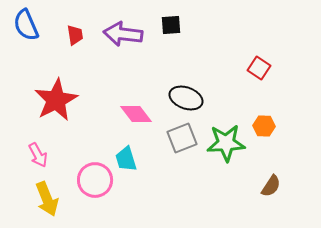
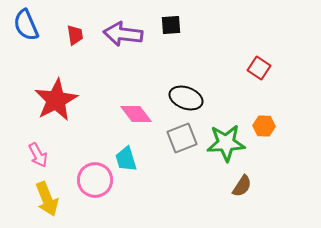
brown semicircle: moved 29 px left
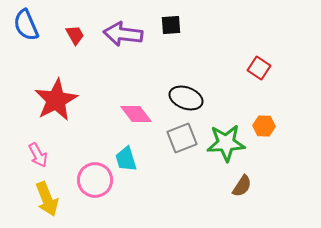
red trapezoid: rotated 20 degrees counterclockwise
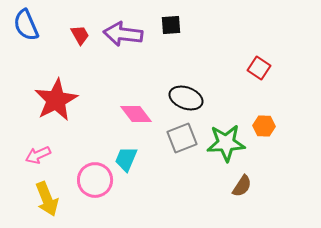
red trapezoid: moved 5 px right
pink arrow: rotated 95 degrees clockwise
cyan trapezoid: rotated 40 degrees clockwise
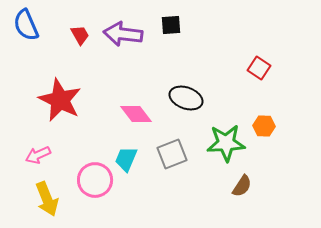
red star: moved 4 px right; rotated 18 degrees counterclockwise
gray square: moved 10 px left, 16 px down
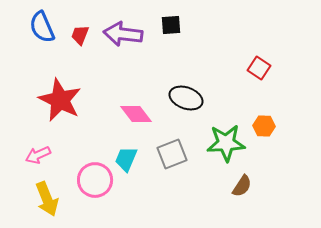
blue semicircle: moved 16 px right, 2 px down
red trapezoid: rotated 130 degrees counterclockwise
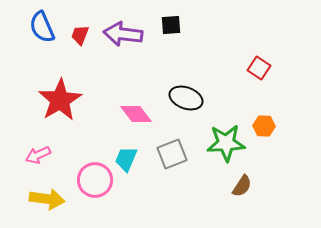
red star: rotated 15 degrees clockwise
yellow arrow: rotated 60 degrees counterclockwise
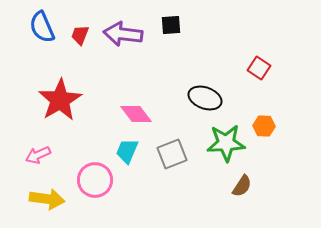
black ellipse: moved 19 px right
cyan trapezoid: moved 1 px right, 8 px up
